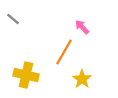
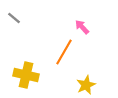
gray line: moved 1 px right, 1 px up
yellow star: moved 4 px right, 6 px down; rotated 12 degrees clockwise
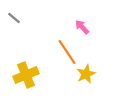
orange line: moved 3 px right; rotated 64 degrees counterclockwise
yellow cross: rotated 35 degrees counterclockwise
yellow star: moved 11 px up
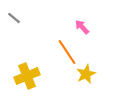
yellow cross: moved 1 px right, 1 px down
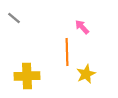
orange line: rotated 32 degrees clockwise
yellow cross: rotated 20 degrees clockwise
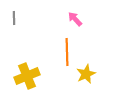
gray line: rotated 48 degrees clockwise
pink arrow: moved 7 px left, 8 px up
yellow cross: rotated 20 degrees counterclockwise
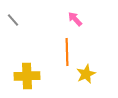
gray line: moved 1 px left, 2 px down; rotated 40 degrees counterclockwise
yellow cross: rotated 20 degrees clockwise
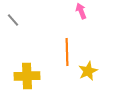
pink arrow: moved 6 px right, 8 px up; rotated 21 degrees clockwise
yellow star: moved 2 px right, 3 px up
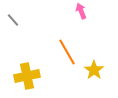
orange line: rotated 28 degrees counterclockwise
yellow star: moved 6 px right, 1 px up; rotated 12 degrees counterclockwise
yellow cross: rotated 10 degrees counterclockwise
